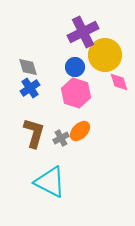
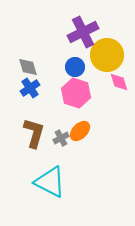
yellow circle: moved 2 px right
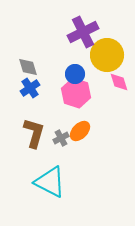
blue circle: moved 7 px down
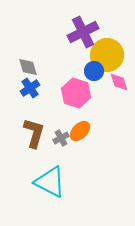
blue circle: moved 19 px right, 3 px up
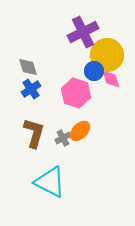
pink diamond: moved 8 px left, 3 px up
blue cross: moved 1 px right, 1 px down
gray cross: moved 2 px right
